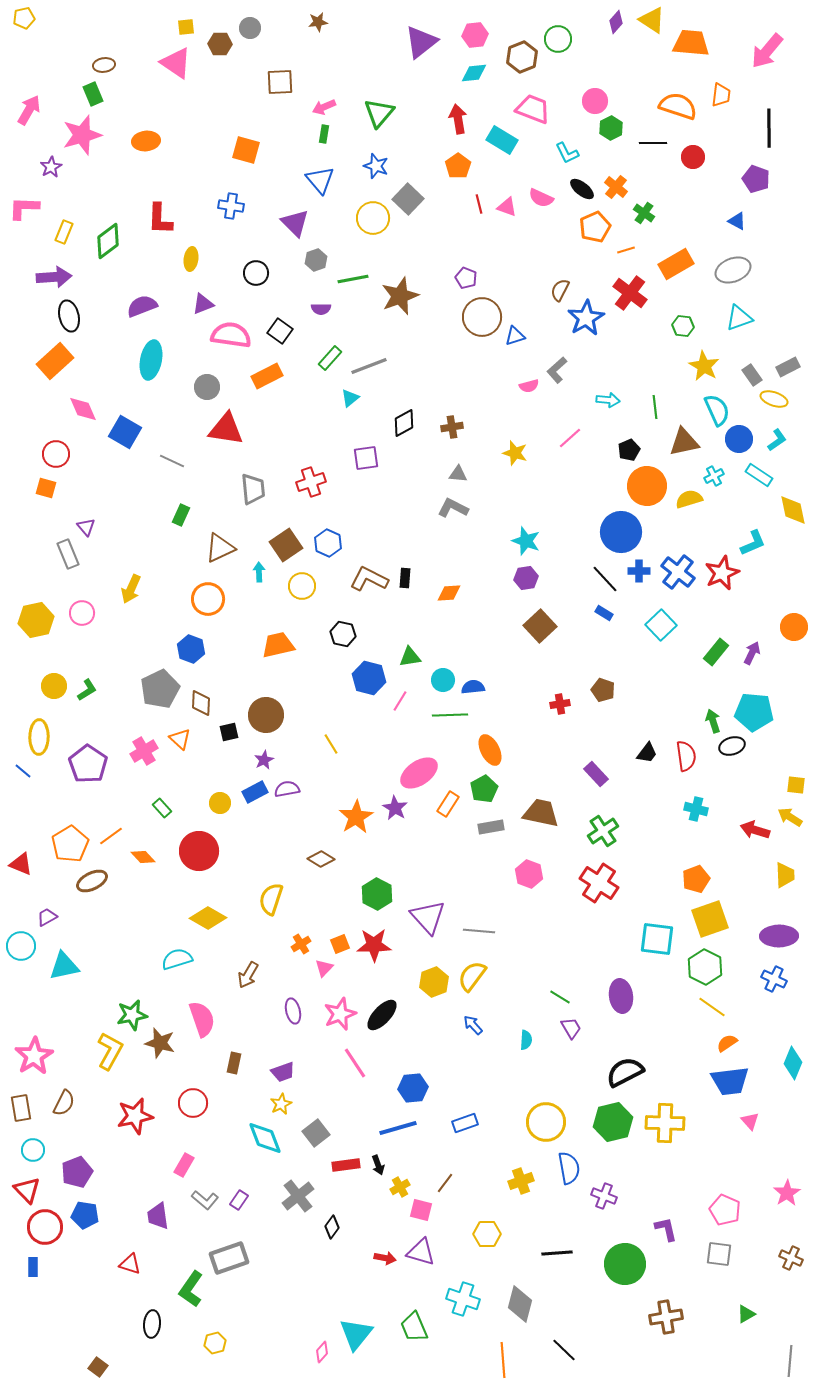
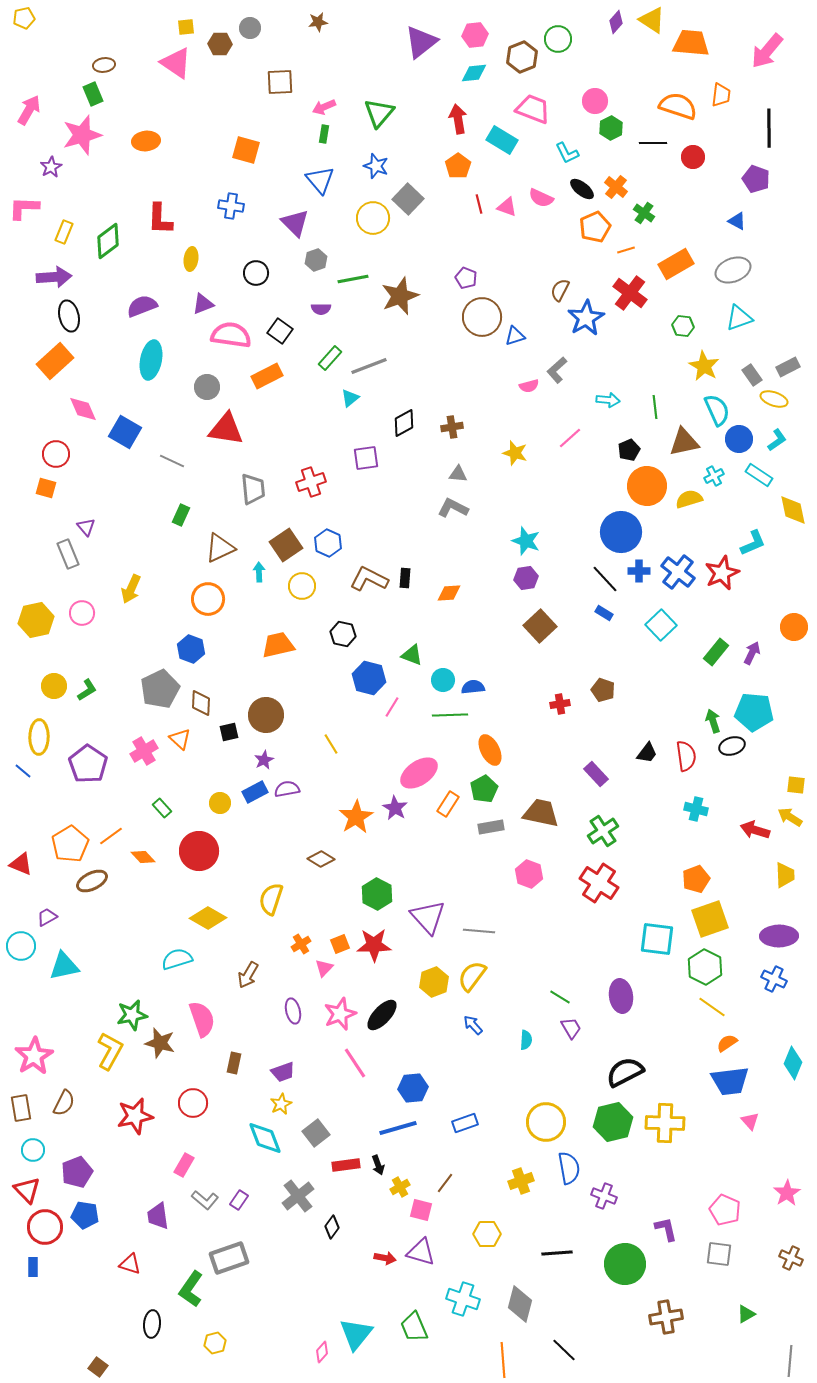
green triangle at (410, 657): moved 2 px right, 2 px up; rotated 30 degrees clockwise
pink line at (400, 701): moved 8 px left, 6 px down
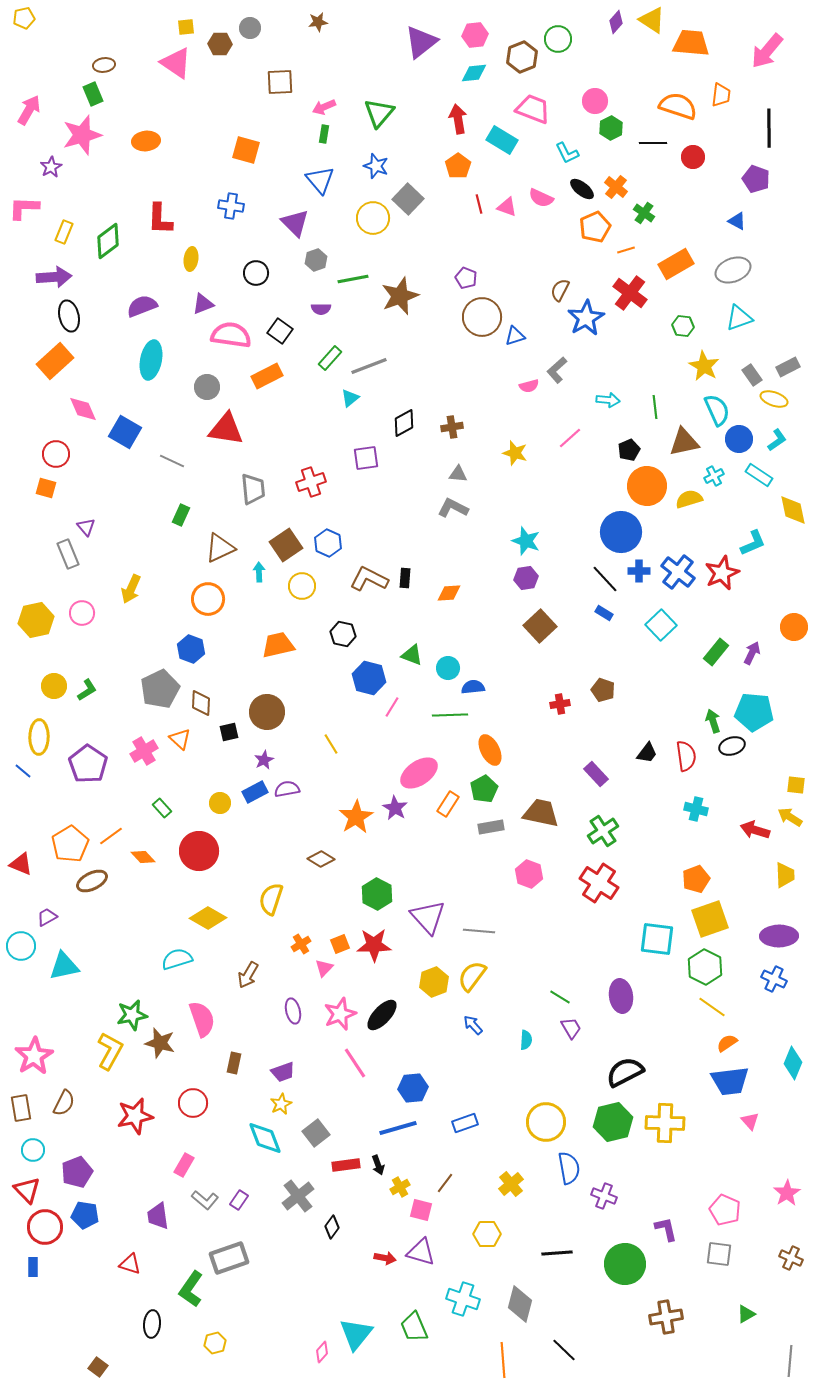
cyan circle at (443, 680): moved 5 px right, 12 px up
brown circle at (266, 715): moved 1 px right, 3 px up
yellow cross at (521, 1181): moved 10 px left, 3 px down; rotated 20 degrees counterclockwise
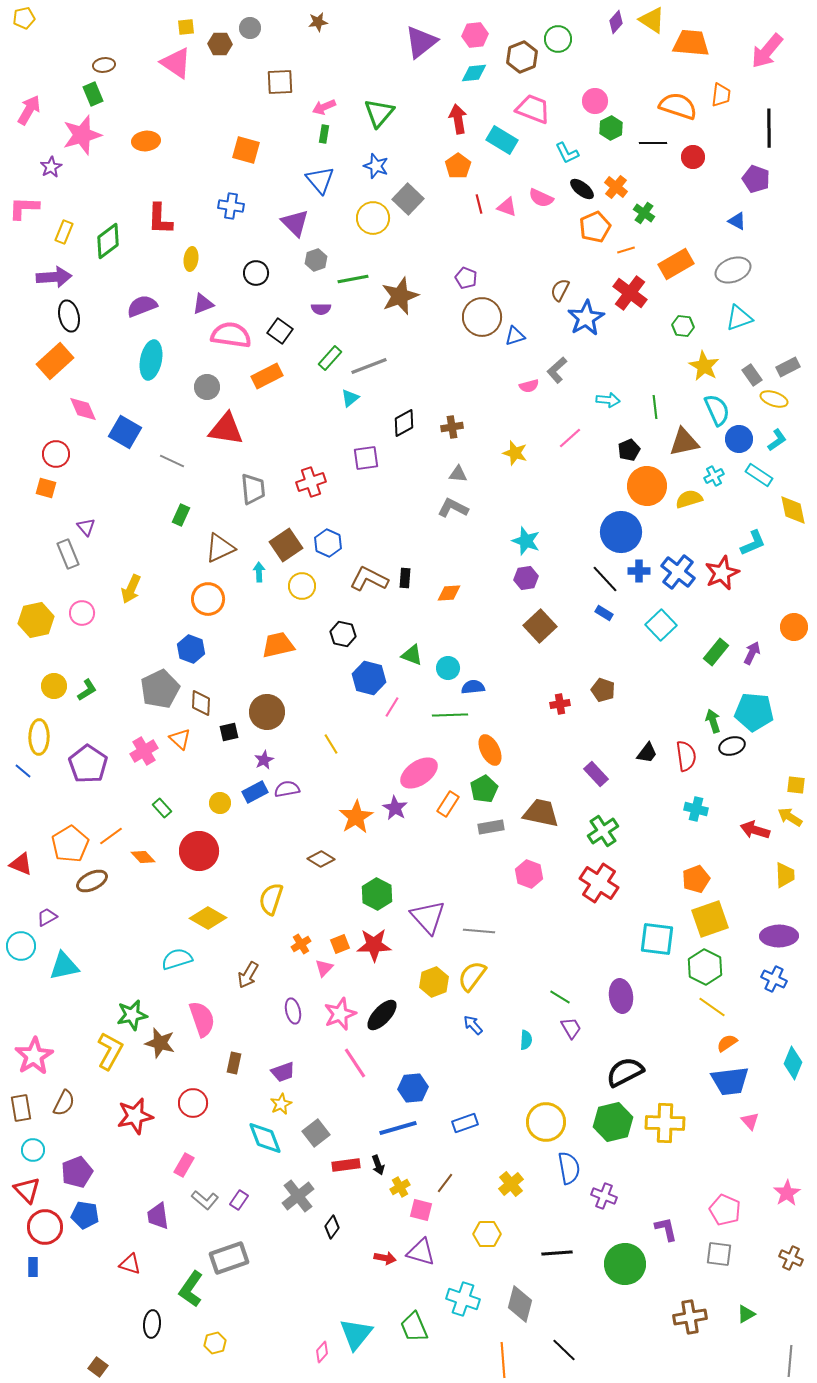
brown cross at (666, 1317): moved 24 px right
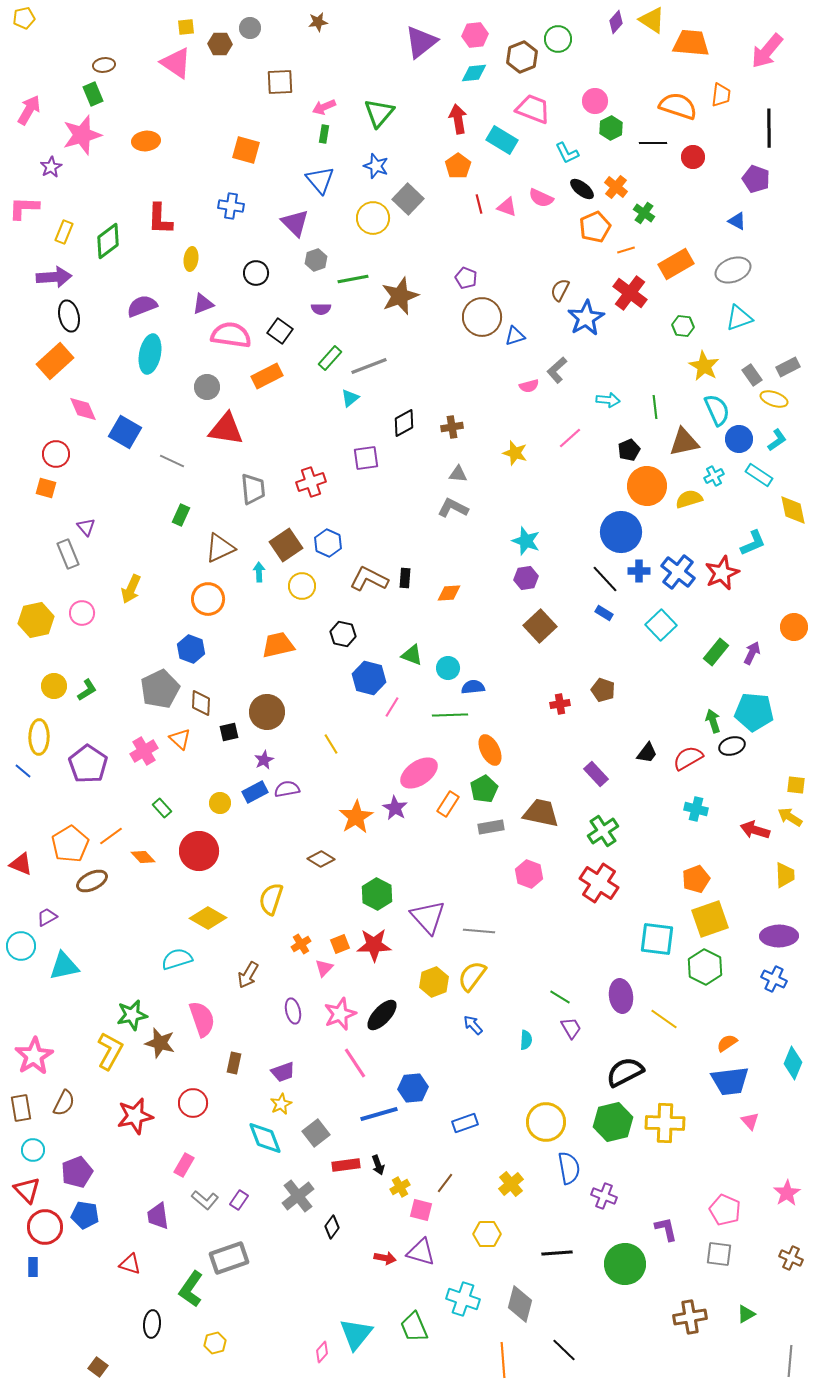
cyan ellipse at (151, 360): moved 1 px left, 6 px up
red semicircle at (686, 756): moved 2 px right, 2 px down; rotated 112 degrees counterclockwise
yellow line at (712, 1007): moved 48 px left, 12 px down
blue line at (398, 1128): moved 19 px left, 14 px up
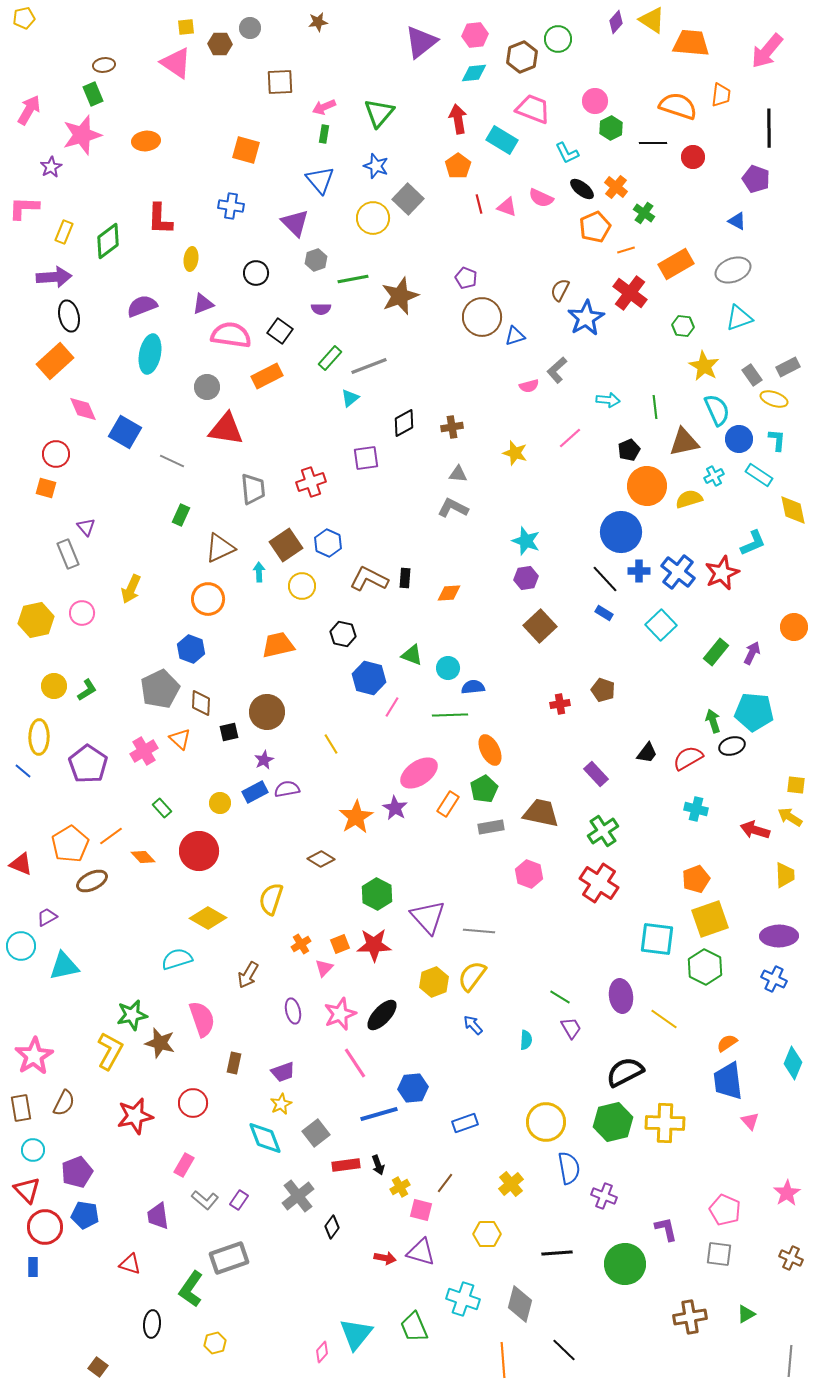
cyan L-shape at (777, 440): rotated 50 degrees counterclockwise
blue trapezoid at (730, 1081): moved 2 px left; rotated 90 degrees clockwise
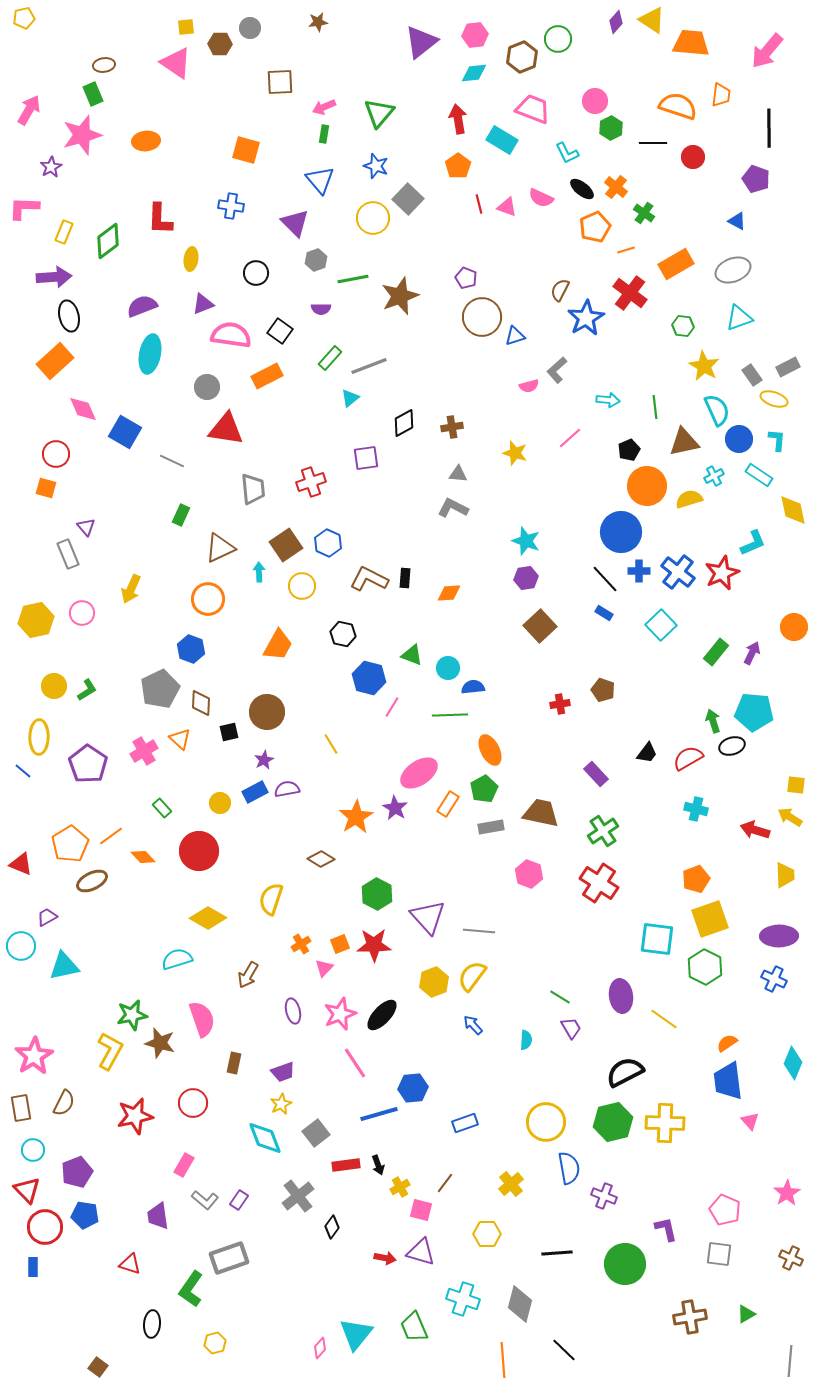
orange trapezoid at (278, 645): rotated 132 degrees clockwise
pink diamond at (322, 1352): moved 2 px left, 4 px up
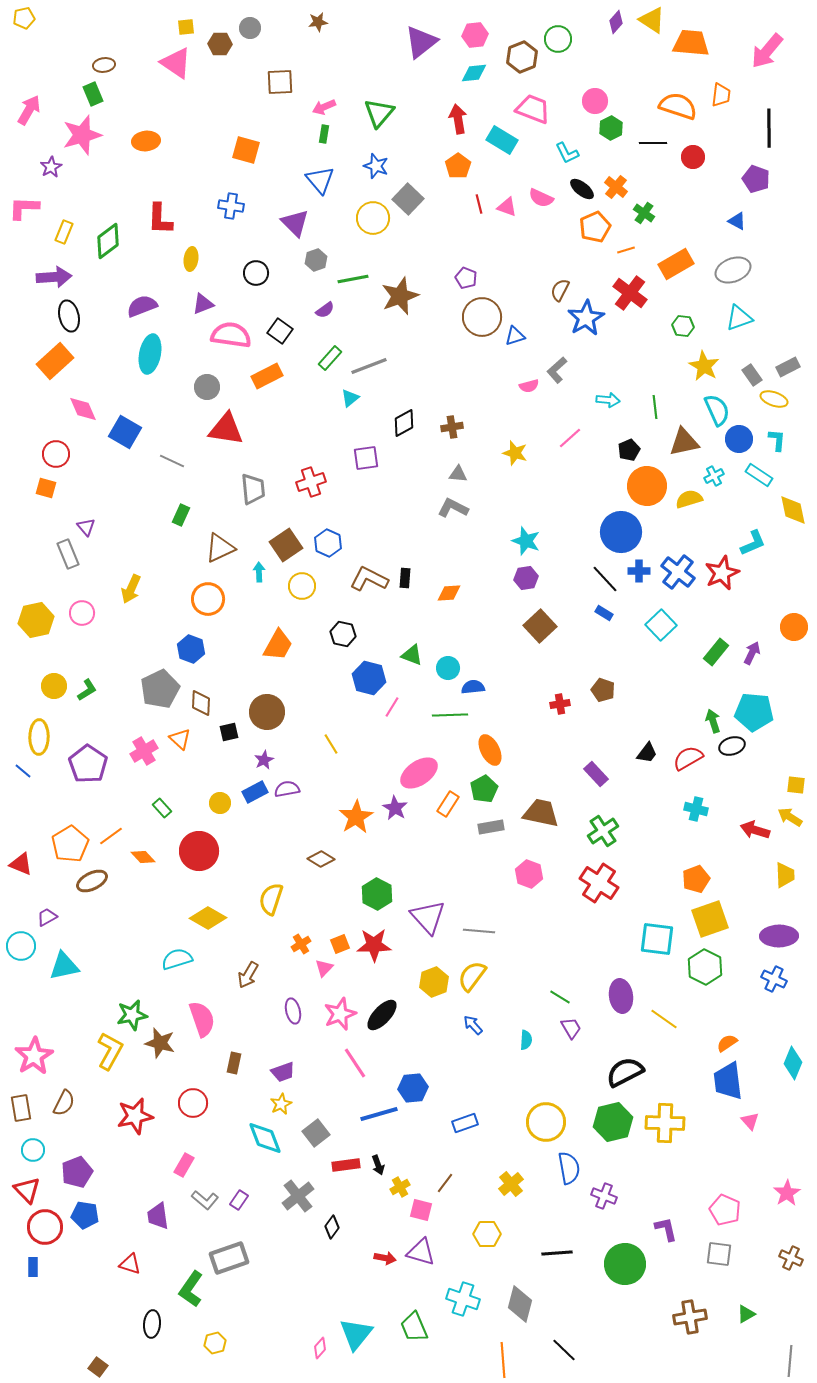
purple semicircle at (321, 309): moved 4 px right, 1 px down; rotated 36 degrees counterclockwise
